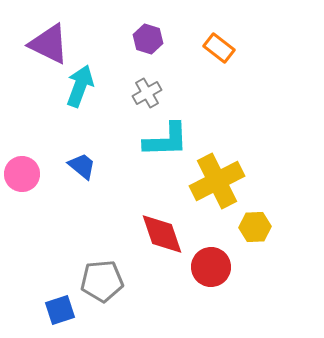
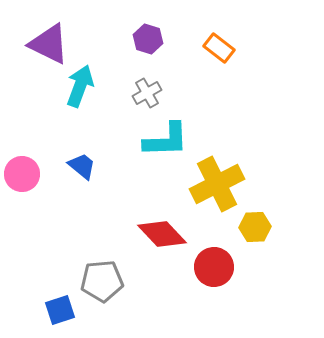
yellow cross: moved 3 px down
red diamond: rotated 24 degrees counterclockwise
red circle: moved 3 px right
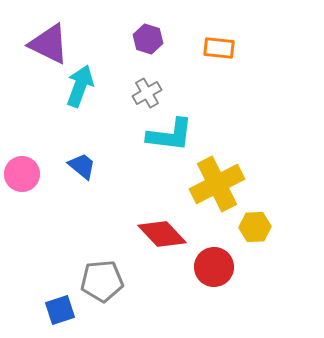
orange rectangle: rotated 32 degrees counterclockwise
cyan L-shape: moved 4 px right, 5 px up; rotated 9 degrees clockwise
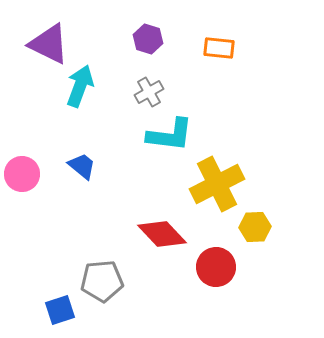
gray cross: moved 2 px right, 1 px up
red circle: moved 2 px right
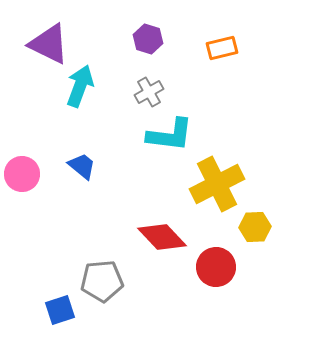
orange rectangle: moved 3 px right; rotated 20 degrees counterclockwise
red diamond: moved 3 px down
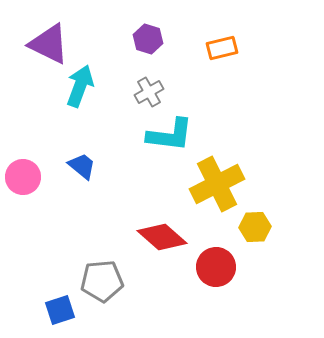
pink circle: moved 1 px right, 3 px down
red diamond: rotated 6 degrees counterclockwise
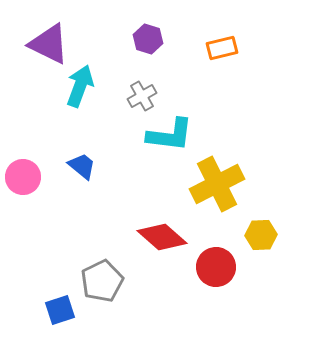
gray cross: moved 7 px left, 4 px down
yellow hexagon: moved 6 px right, 8 px down
gray pentagon: rotated 21 degrees counterclockwise
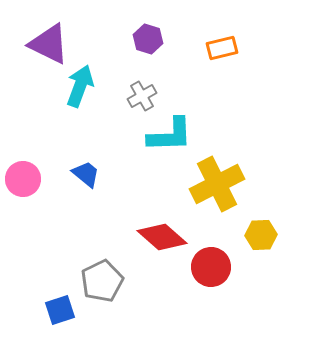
cyan L-shape: rotated 9 degrees counterclockwise
blue trapezoid: moved 4 px right, 8 px down
pink circle: moved 2 px down
red circle: moved 5 px left
